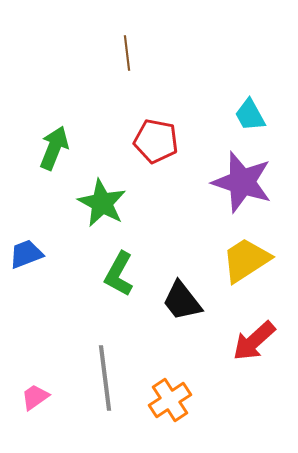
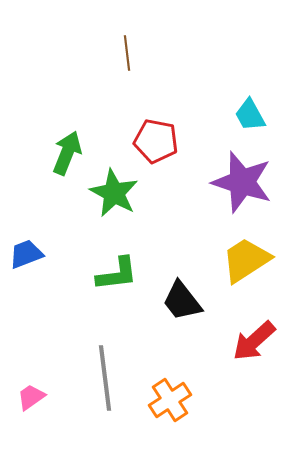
green arrow: moved 13 px right, 5 px down
green star: moved 12 px right, 10 px up
green L-shape: moved 2 px left; rotated 126 degrees counterclockwise
pink trapezoid: moved 4 px left
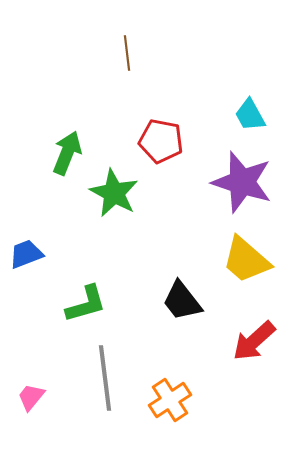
red pentagon: moved 5 px right
yellow trapezoid: rotated 106 degrees counterclockwise
green L-shape: moved 31 px left, 30 px down; rotated 9 degrees counterclockwise
pink trapezoid: rotated 16 degrees counterclockwise
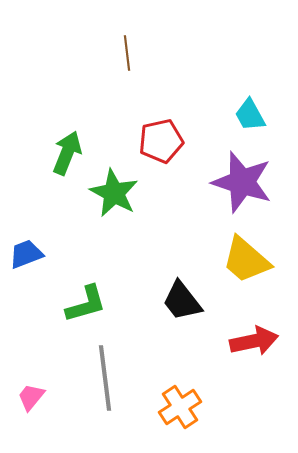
red pentagon: rotated 24 degrees counterclockwise
red arrow: rotated 150 degrees counterclockwise
orange cross: moved 10 px right, 7 px down
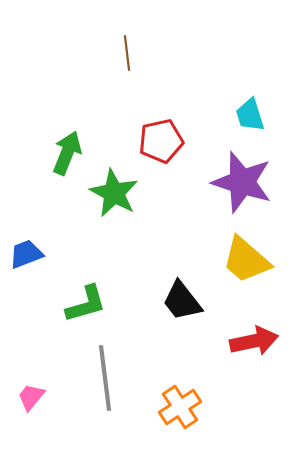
cyan trapezoid: rotated 12 degrees clockwise
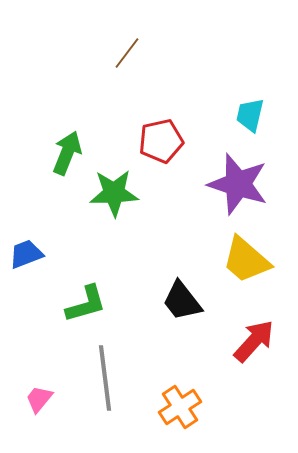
brown line: rotated 44 degrees clockwise
cyan trapezoid: rotated 30 degrees clockwise
purple star: moved 4 px left, 2 px down
green star: rotated 30 degrees counterclockwise
red arrow: rotated 36 degrees counterclockwise
pink trapezoid: moved 8 px right, 2 px down
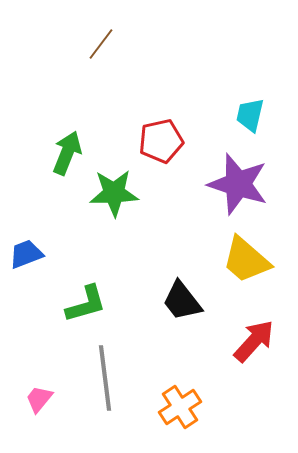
brown line: moved 26 px left, 9 px up
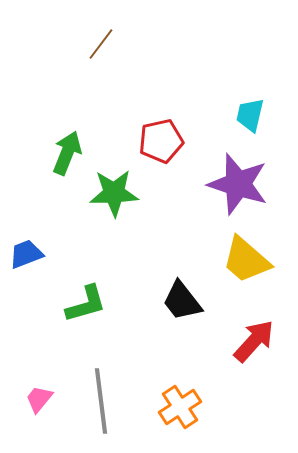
gray line: moved 4 px left, 23 px down
